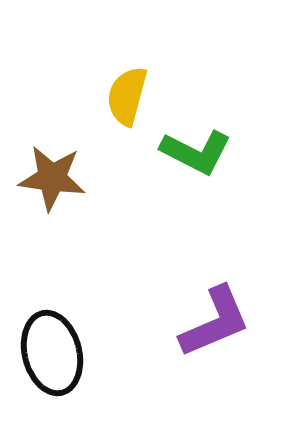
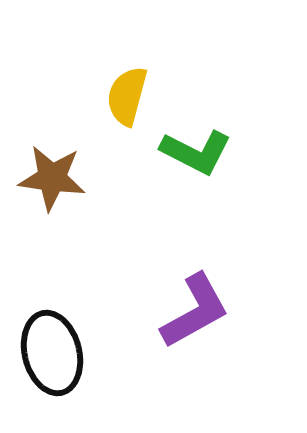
purple L-shape: moved 20 px left, 11 px up; rotated 6 degrees counterclockwise
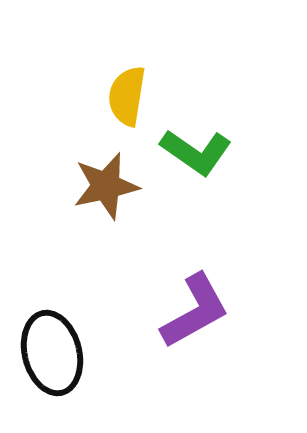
yellow semicircle: rotated 6 degrees counterclockwise
green L-shape: rotated 8 degrees clockwise
brown star: moved 54 px right, 8 px down; rotated 20 degrees counterclockwise
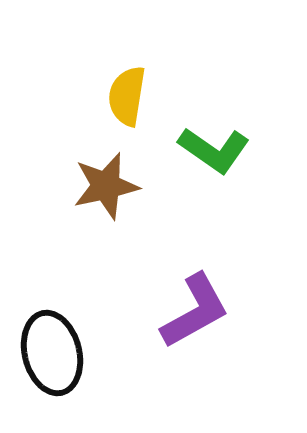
green L-shape: moved 18 px right, 2 px up
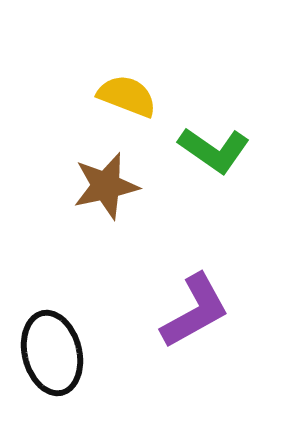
yellow semicircle: rotated 102 degrees clockwise
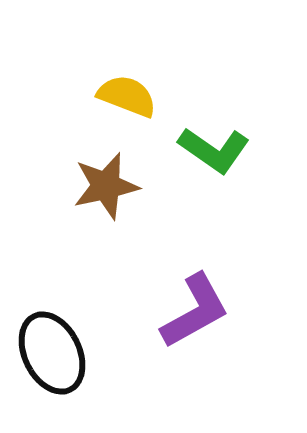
black ellipse: rotated 12 degrees counterclockwise
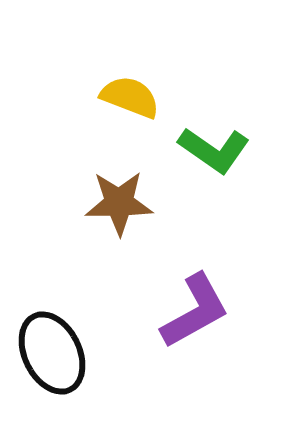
yellow semicircle: moved 3 px right, 1 px down
brown star: moved 13 px right, 17 px down; rotated 12 degrees clockwise
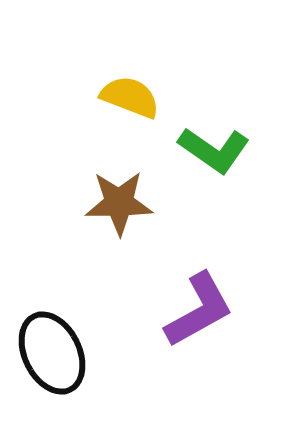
purple L-shape: moved 4 px right, 1 px up
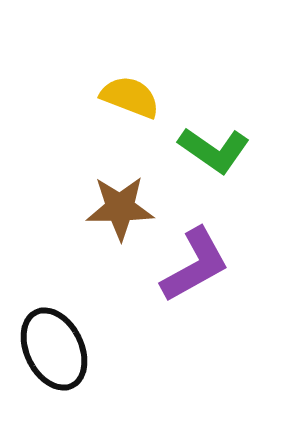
brown star: moved 1 px right, 5 px down
purple L-shape: moved 4 px left, 45 px up
black ellipse: moved 2 px right, 4 px up
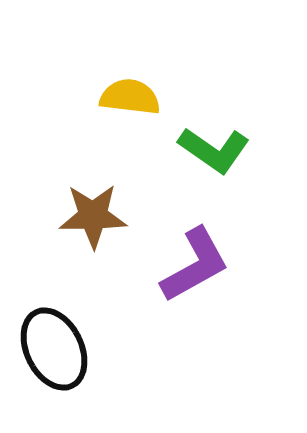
yellow semicircle: rotated 14 degrees counterclockwise
brown star: moved 27 px left, 8 px down
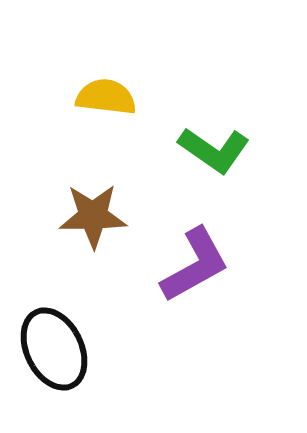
yellow semicircle: moved 24 px left
